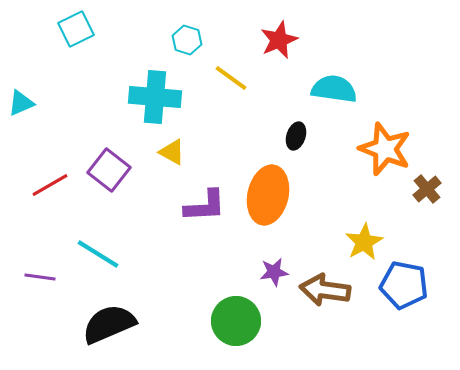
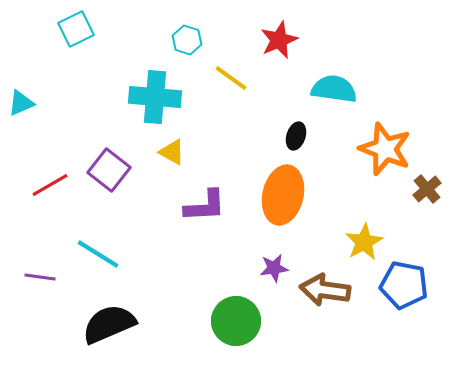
orange ellipse: moved 15 px right
purple star: moved 4 px up
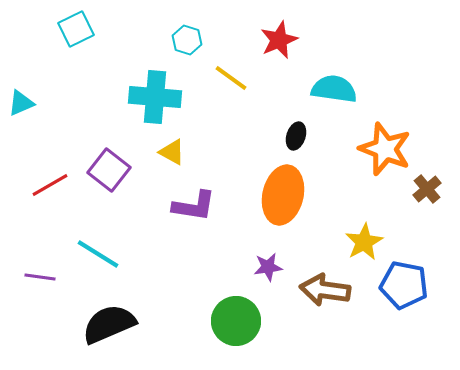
purple L-shape: moved 11 px left; rotated 12 degrees clockwise
purple star: moved 6 px left, 1 px up
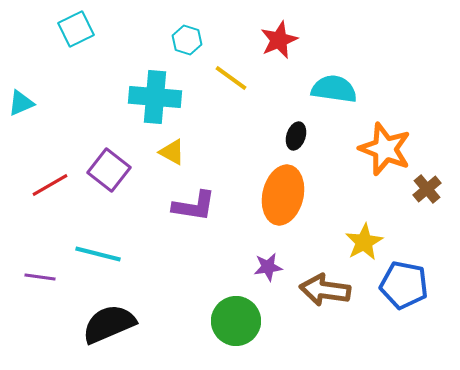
cyan line: rotated 18 degrees counterclockwise
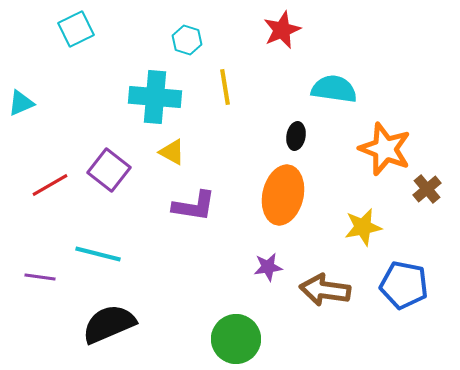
red star: moved 3 px right, 10 px up
yellow line: moved 6 px left, 9 px down; rotated 45 degrees clockwise
black ellipse: rotated 8 degrees counterclockwise
yellow star: moved 1 px left, 15 px up; rotated 18 degrees clockwise
green circle: moved 18 px down
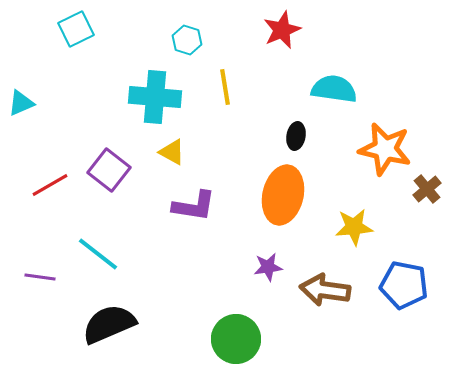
orange star: rotated 8 degrees counterclockwise
yellow star: moved 9 px left; rotated 6 degrees clockwise
cyan line: rotated 24 degrees clockwise
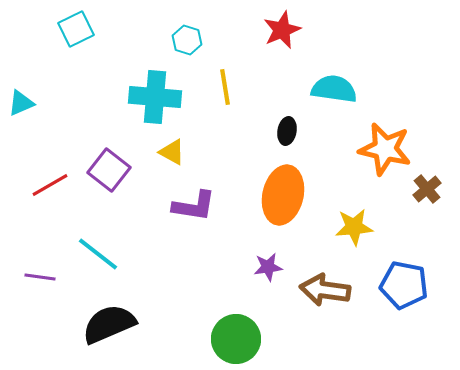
black ellipse: moved 9 px left, 5 px up
